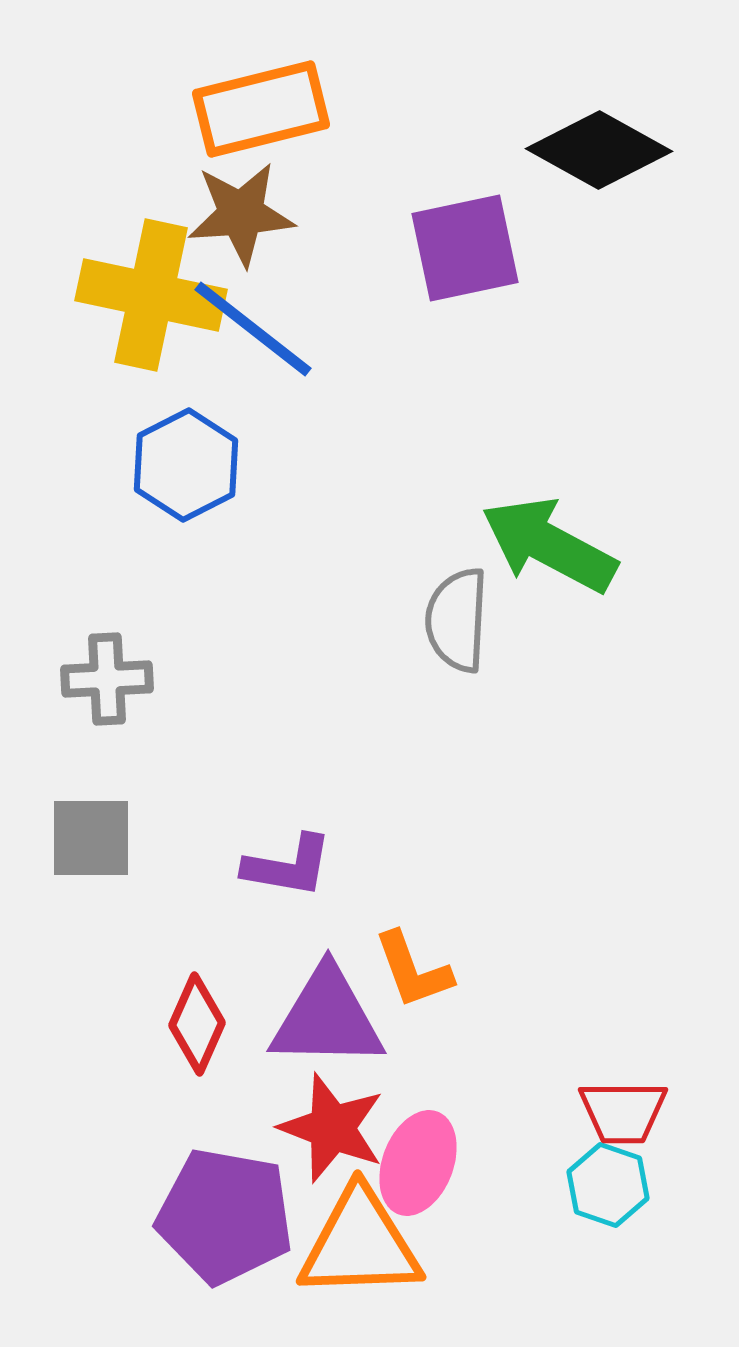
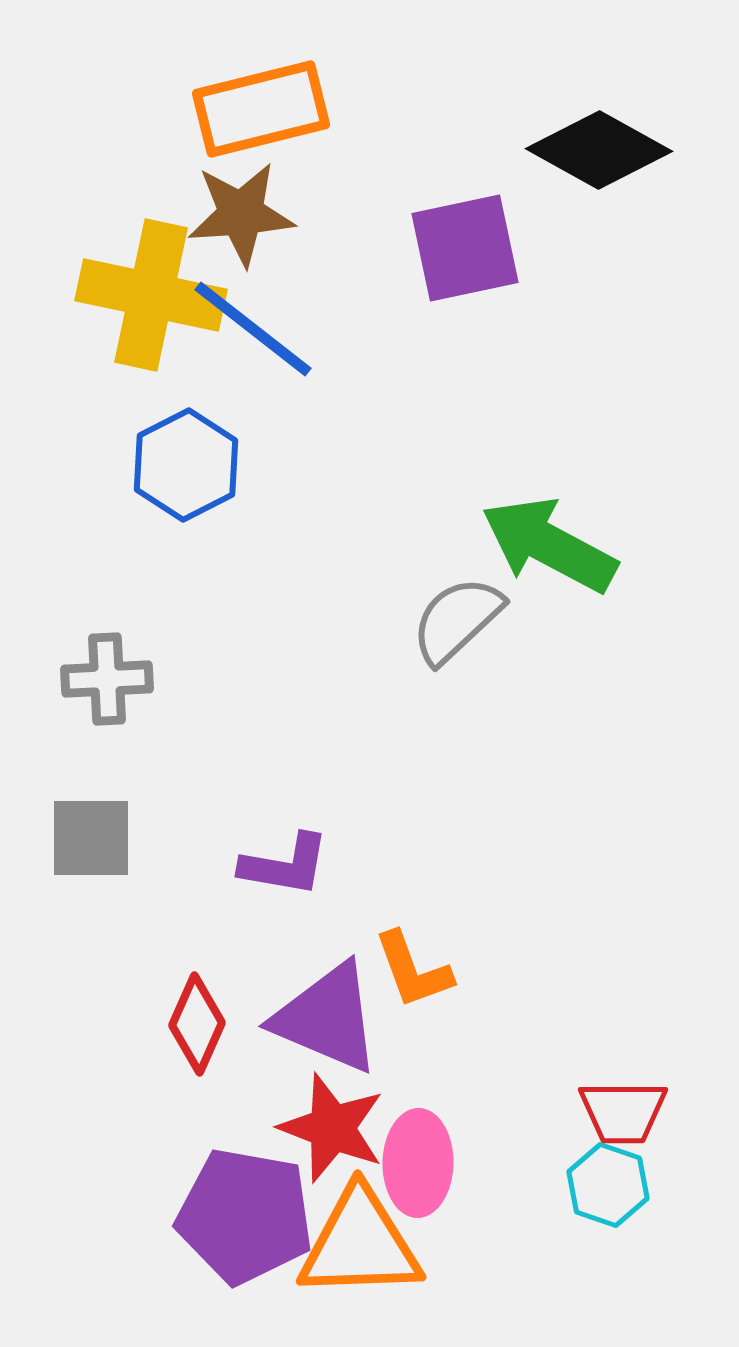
gray semicircle: rotated 44 degrees clockwise
purple L-shape: moved 3 px left, 1 px up
purple triangle: rotated 22 degrees clockwise
pink ellipse: rotated 20 degrees counterclockwise
purple pentagon: moved 20 px right
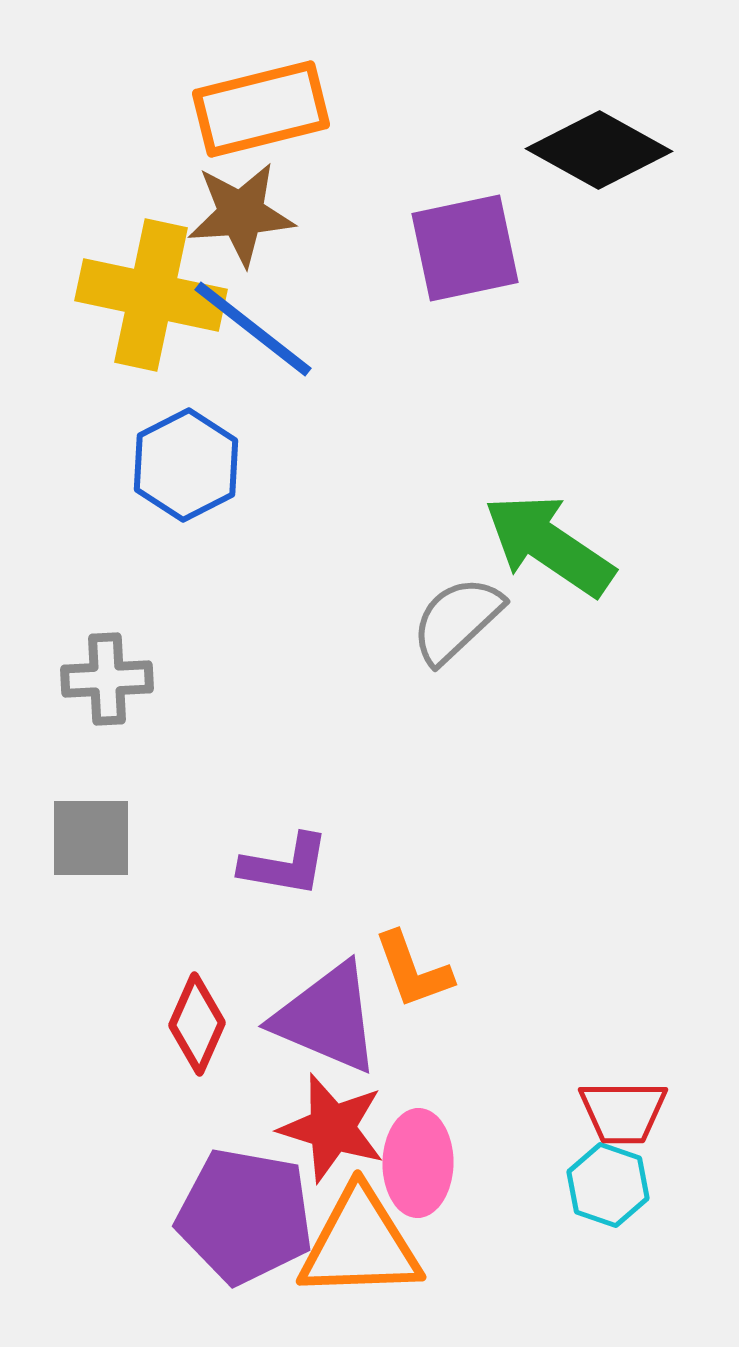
green arrow: rotated 6 degrees clockwise
red star: rotated 4 degrees counterclockwise
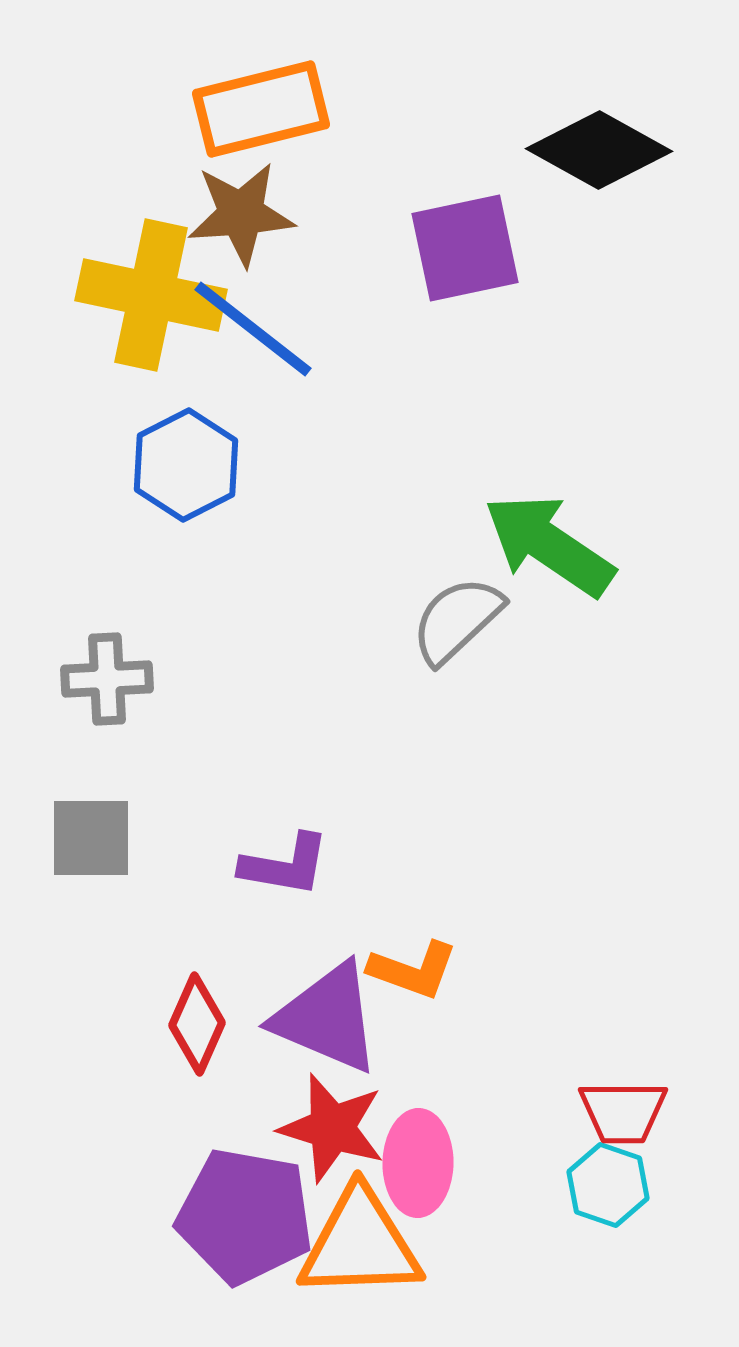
orange L-shape: rotated 50 degrees counterclockwise
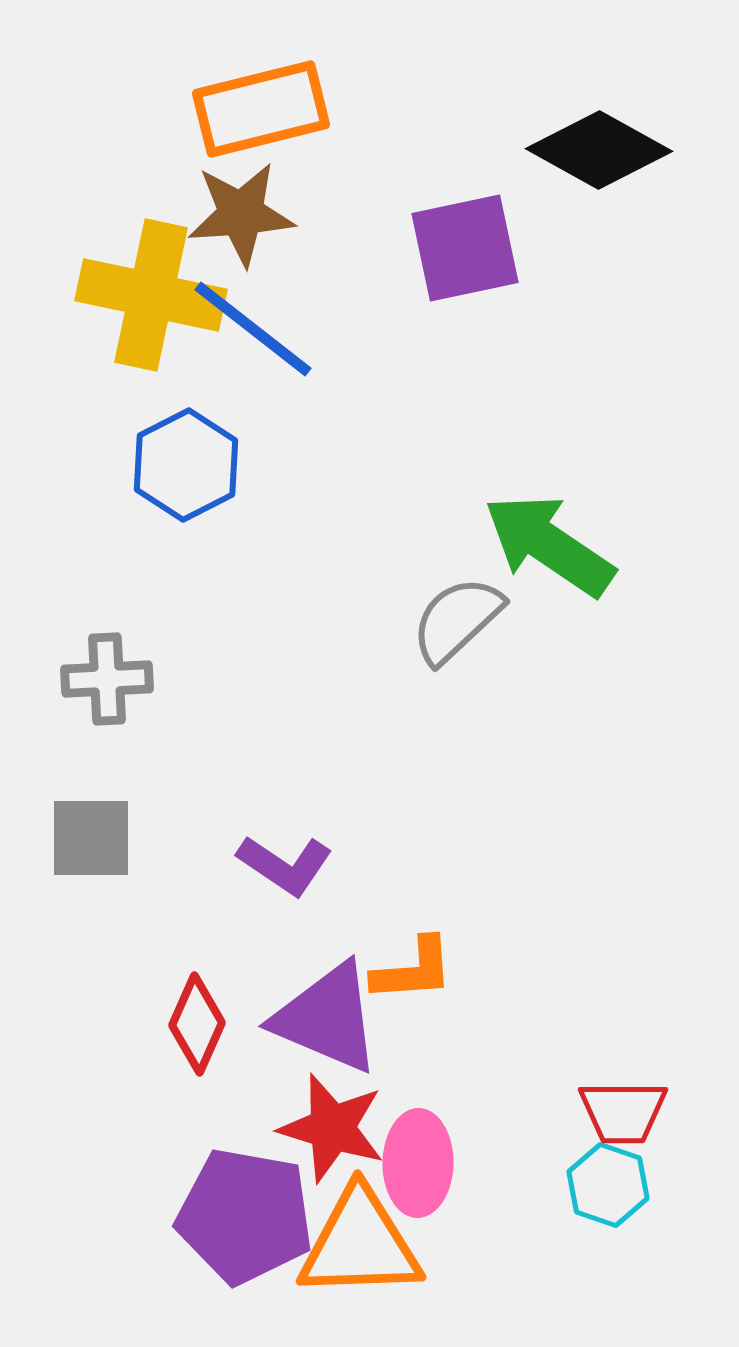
purple L-shape: rotated 24 degrees clockwise
orange L-shape: rotated 24 degrees counterclockwise
